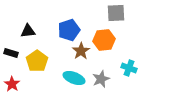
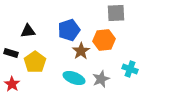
yellow pentagon: moved 2 px left, 1 px down
cyan cross: moved 1 px right, 1 px down
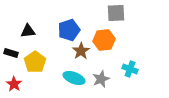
red star: moved 2 px right
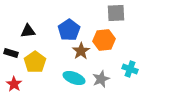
blue pentagon: rotated 15 degrees counterclockwise
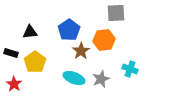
black triangle: moved 2 px right, 1 px down
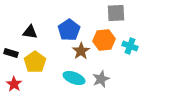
black triangle: rotated 14 degrees clockwise
cyan cross: moved 23 px up
